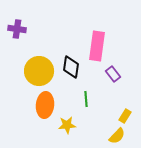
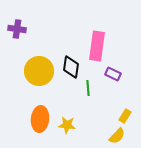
purple rectangle: rotated 28 degrees counterclockwise
green line: moved 2 px right, 11 px up
orange ellipse: moved 5 px left, 14 px down
yellow star: rotated 12 degrees clockwise
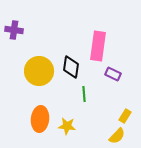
purple cross: moved 3 px left, 1 px down
pink rectangle: moved 1 px right
green line: moved 4 px left, 6 px down
yellow star: moved 1 px down
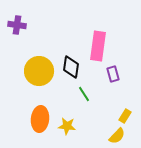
purple cross: moved 3 px right, 5 px up
purple rectangle: rotated 49 degrees clockwise
green line: rotated 28 degrees counterclockwise
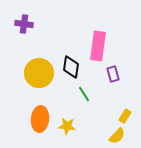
purple cross: moved 7 px right, 1 px up
yellow circle: moved 2 px down
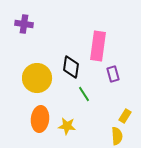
yellow circle: moved 2 px left, 5 px down
yellow semicircle: rotated 48 degrees counterclockwise
